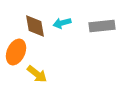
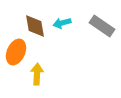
gray rectangle: rotated 40 degrees clockwise
yellow arrow: rotated 125 degrees counterclockwise
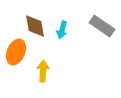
cyan arrow: moved 7 px down; rotated 60 degrees counterclockwise
yellow arrow: moved 6 px right, 3 px up
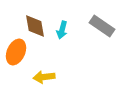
yellow arrow: moved 1 px right, 6 px down; rotated 100 degrees counterclockwise
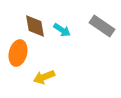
cyan arrow: rotated 72 degrees counterclockwise
orange ellipse: moved 2 px right, 1 px down; rotated 10 degrees counterclockwise
yellow arrow: rotated 15 degrees counterclockwise
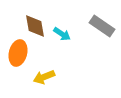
cyan arrow: moved 4 px down
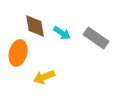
gray rectangle: moved 6 px left, 12 px down
cyan arrow: moved 1 px up
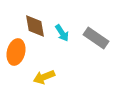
cyan arrow: rotated 24 degrees clockwise
orange ellipse: moved 2 px left, 1 px up
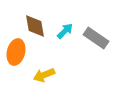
cyan arrow: moved 3 px right, 2 px up; rotated 102 degrees counterclockwise
yellow arrow: moved 2 px up
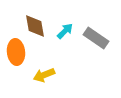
orange ellipse: rotated 20 degrees counterclockwise
